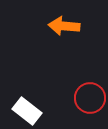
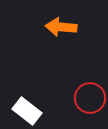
orange arrow: moved 3 px left, 1 px down
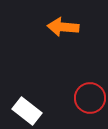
orange arrow: moved 2 px right
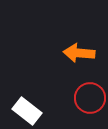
orange arrow: moved 16 px right, 26 px down
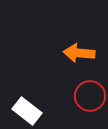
red circle: moved 2 px up
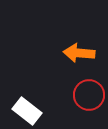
red circle: moved 1 px left, 1 px up
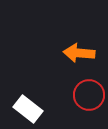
white rectangle: moved 1 px right, 2 px up
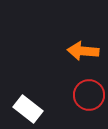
orange arrow: moved 4 px right, 2 px up
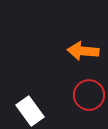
white rectangle: moved 2 px right, 2 px down; rotated 16 degrees clockwise
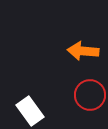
red circle: moved 1 px right
